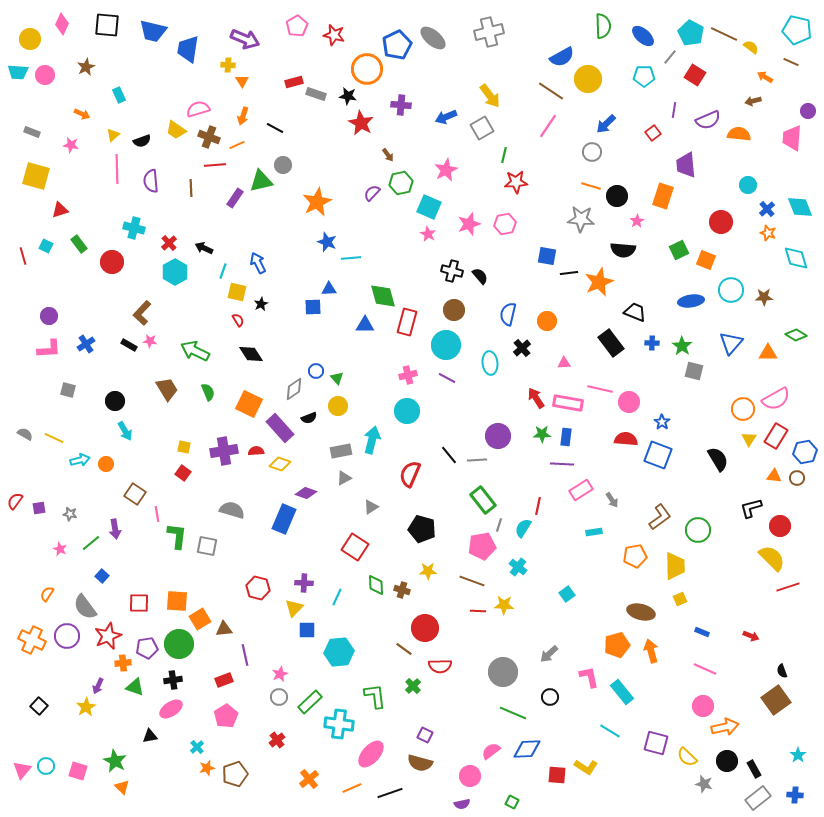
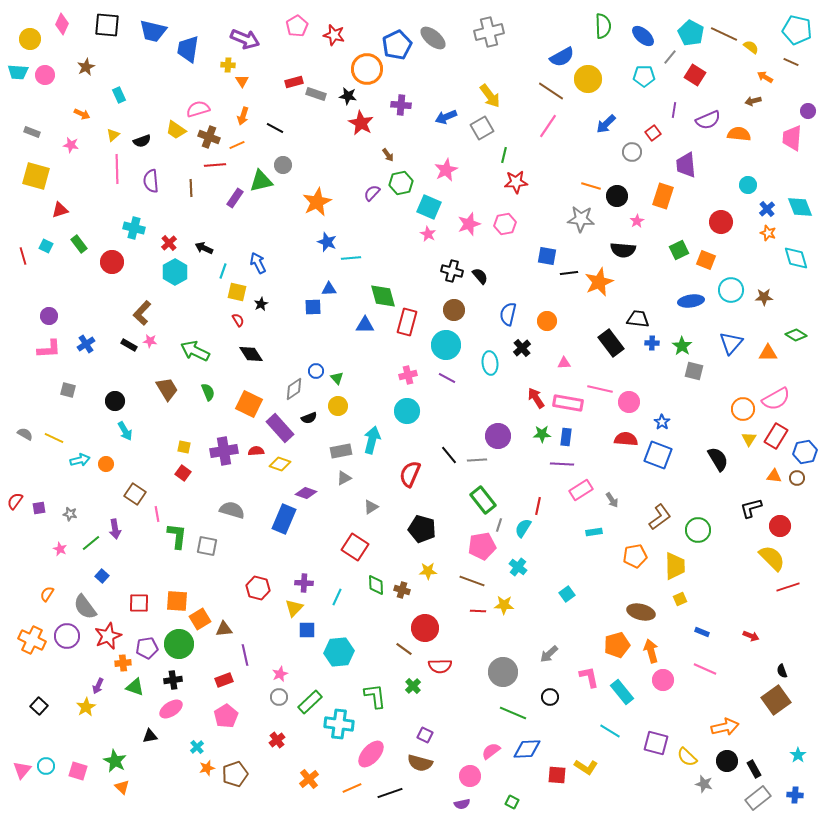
gray circle at (592, 152): moved 40 px right
black trapezoid at (635, 312): moved 3 px right, 7 px down; rotated 15 degrees counterclockwise
pink circle at (703, 706): moved 40 px left, 26 px up
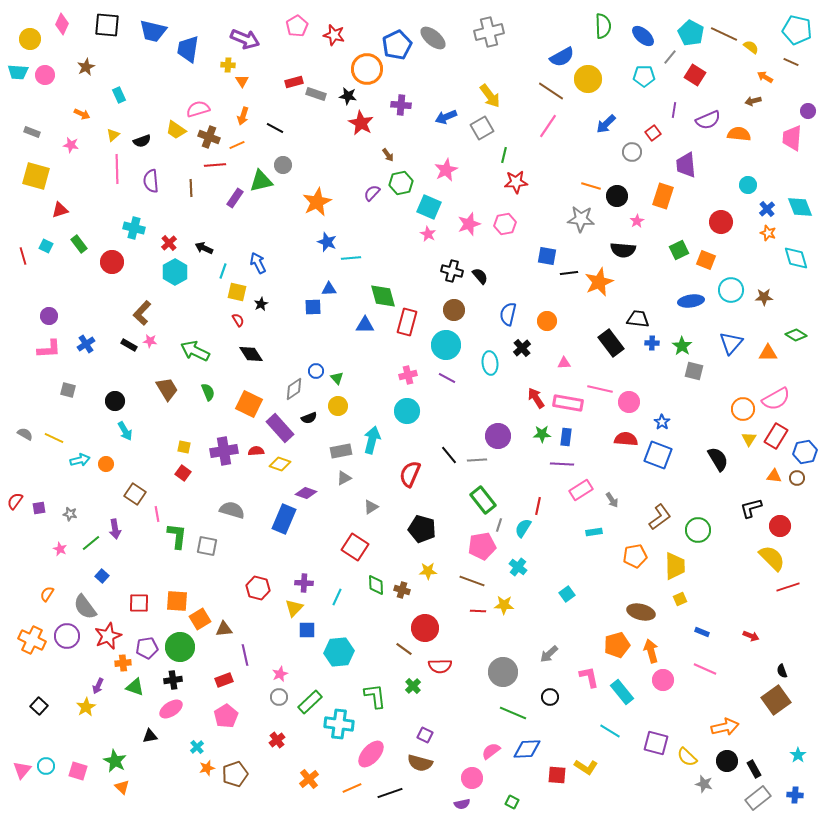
green circle at (179, 644): moved 1 px right, 3 px down
pink circle at (470, 776): moved 2 px right, 2 px down
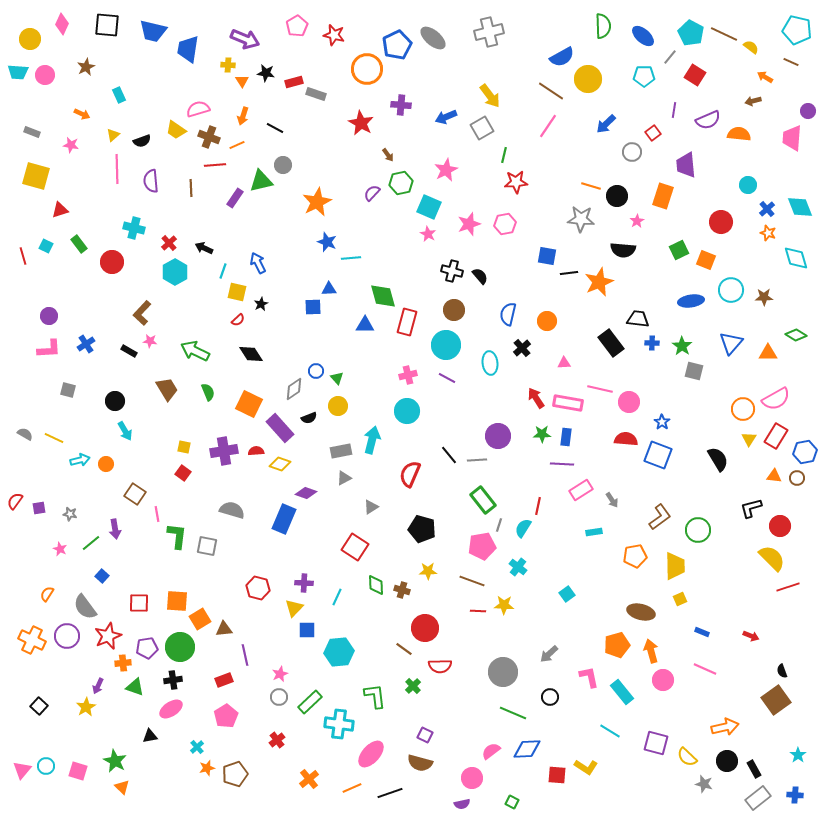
black star at (348, 96): moved 82 px left, 23 px up
red semicircle at (238, 320): rotated 80 degrees clockwise
black rectangle at (129, 345): moved 6 px down
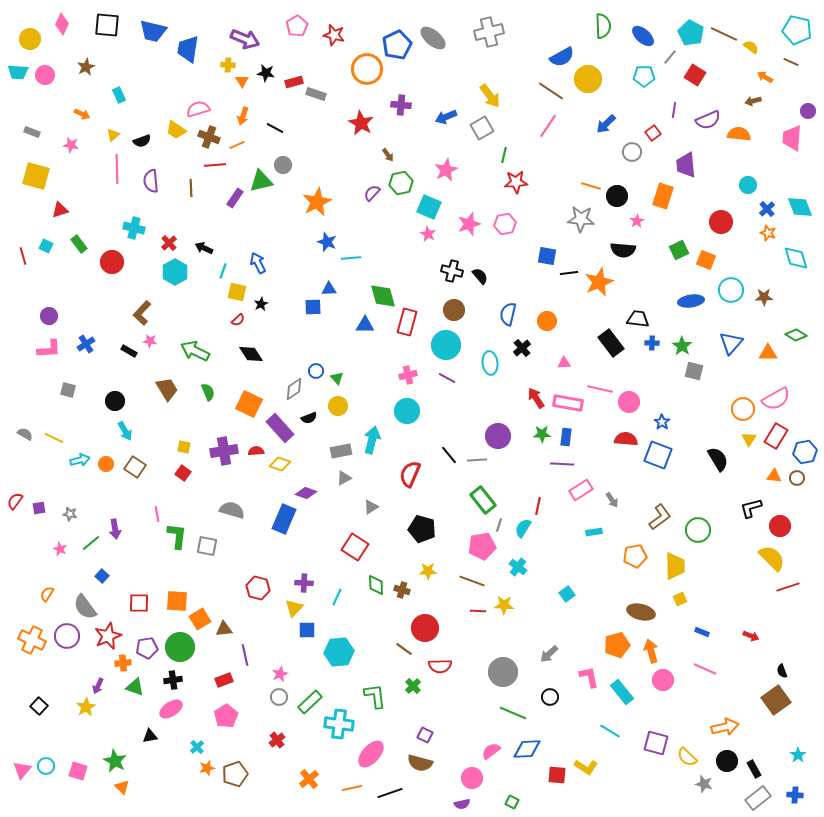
brown square at (135, 494): moved 27 px up
orange line at (352, 788): rotated 12 degrees clockwise
